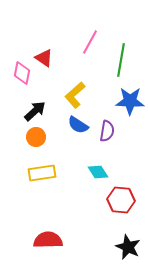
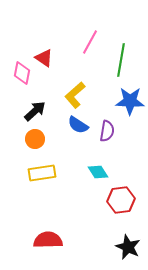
orange circle: moved 1 px left, 2 px down
red hexagon: rotated 12 degrees counterclockwise
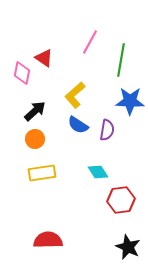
purple semicircle: moved 1 px up
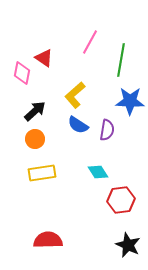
black star: moved 2 px up
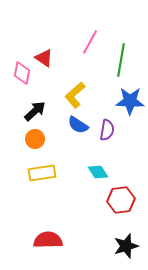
black star: moved 2 px left, 1 px down; rotated 30 degrees clockwise
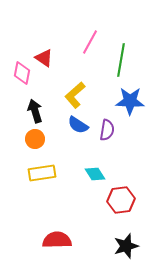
black arrow: rotated 65 degrees counterclockwise
cyan diamond: moved 3 px left, 2 px down
red semicircle: moved 9 px right
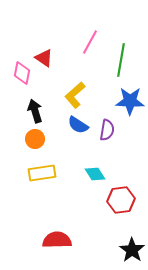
black star: moved 6 px right, 4 px down; rotated 20 degrees counterclockwise
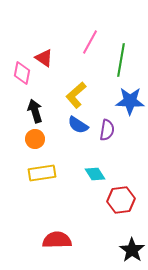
yellow L-shape: moved 1 px right
